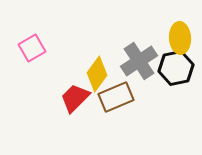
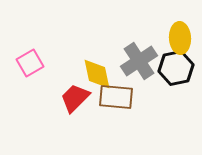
pink square: moved 2 px left, 15 px down
yellow diamond: rotated 48 degrees counterclockwise
brown rectangle: rotated 28 degrees clockwise
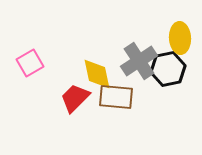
black hexagon: moved 8 px left, 1 px down
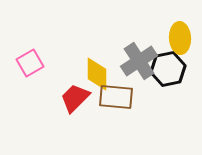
yellow diamond: rotated 12 degrees clockwise
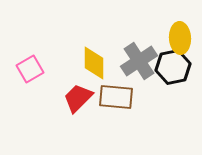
pink square: moved 6 px down
black hexagon: moved 5 px right, 2 px up
yellow diamond: moved 3 px left, 11 px up
red trapezoid: moved 3 px right
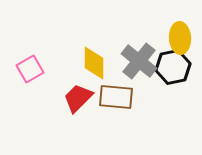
gray cross: rotated 18 degrees counterclockwise
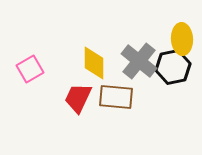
yellow ellipse: moved 2 px right, 1 px down
red trapezoid: rotated 20 degrees counterclockwise
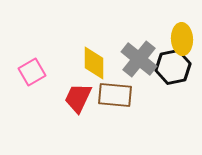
gray cross: moved 2 px up
pink square: moved 2 px right, 3 px down
brown rectangle: moved 1 px left, 2 px up
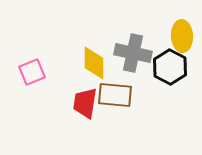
yellow ellipse: moved 3 px up
gray cross: moved 6 px left, 6 px up; rotated 27 degrees counterclockwise
black hexagon: moved 3 px left; rotated 20 degrees counterclockwise
pink square: rotated 8 degrees clockwise
red trapezoid: moved 7 px right, 5 px down; rotated 16 degrees counterclockwise
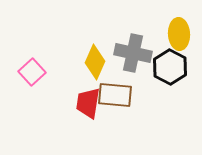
yellow ellipse: moved 3 px left, 2 px up
yellow diamond: moved 1 px right, 1 px up; rotated 24 degrees clockwise
pink square: rotated 20 degrees counterclockwise
red trapezoid: moved 3 px right
